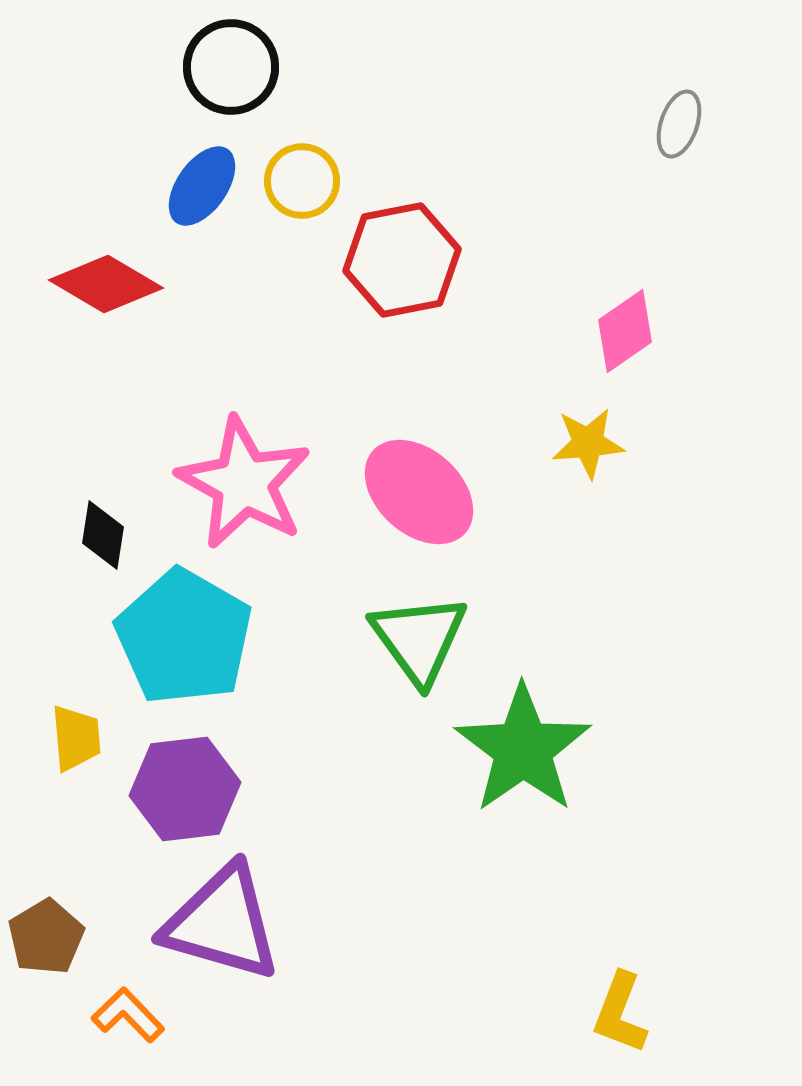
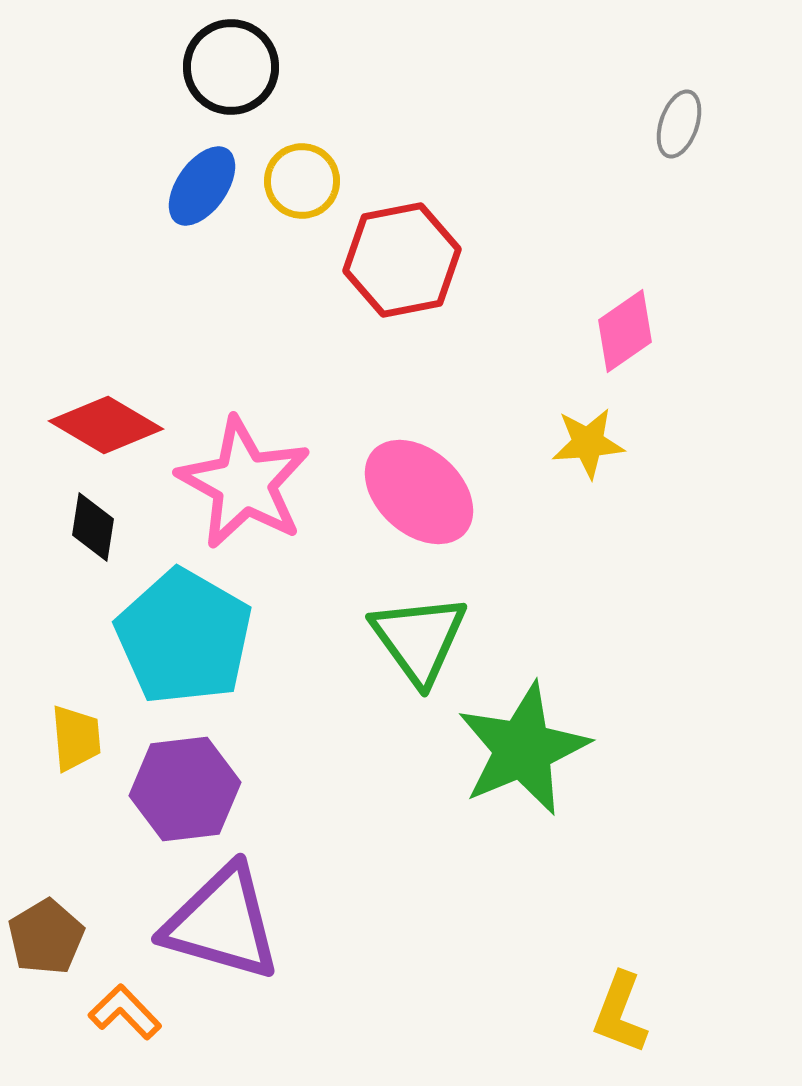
red diamond: moved 141 px down
black diamond: moved 10 px left, 8 px up
green star: rotated 12 degrees clockwise
orange L-shape: moved 3 px left, 3 px up
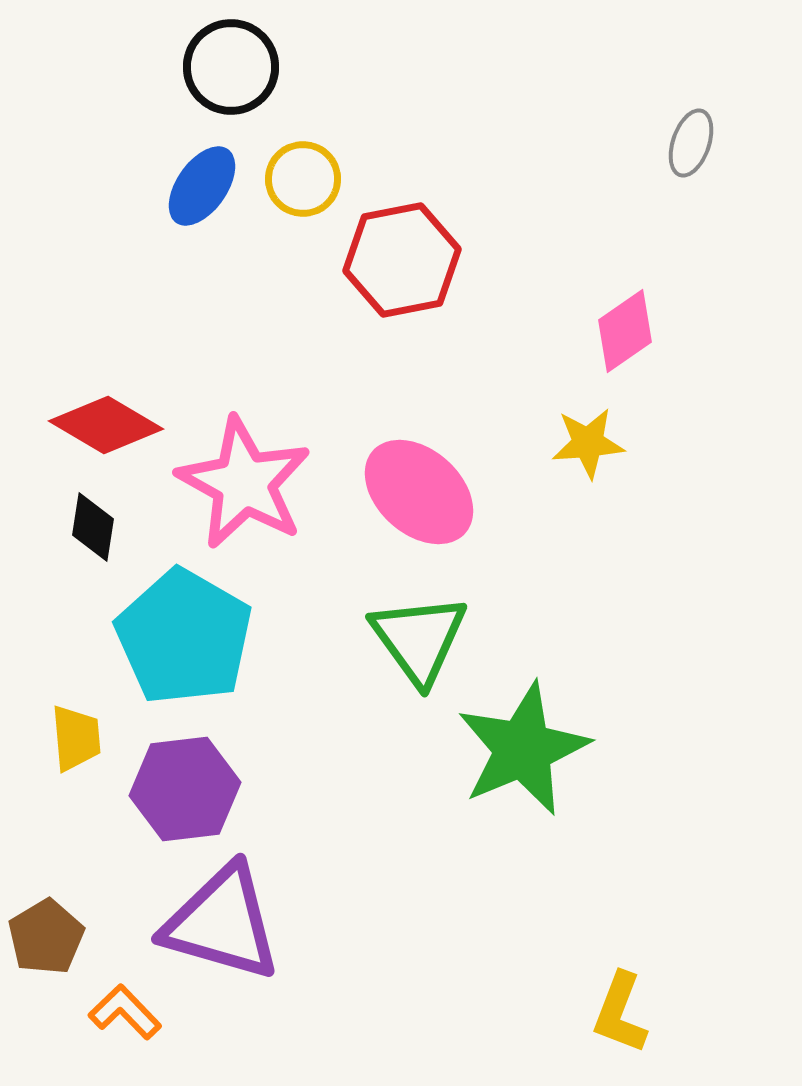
gray ellipse: moved 12 px right, 19 px down
yellow circle: moved 1 px right, 2 px up
